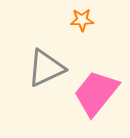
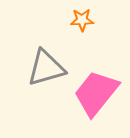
gray triangle: rotated 9 degrees clockwise
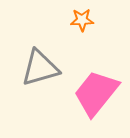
gray triangle: moved 6 px left
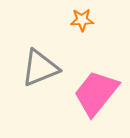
gray triangle: rotated 6 degrees counterclockwise
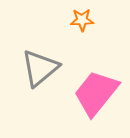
gray triangle: rotated 18 degrees counterclockwise
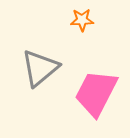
pink trapezoid: rotated 12 degrees counterclockwise
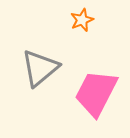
orange star: rotated 20 degrees counterclockwise
